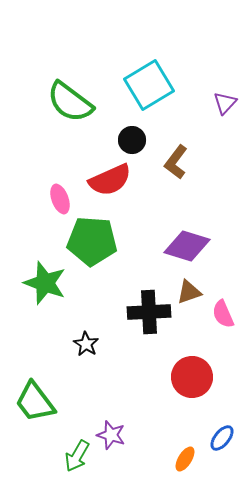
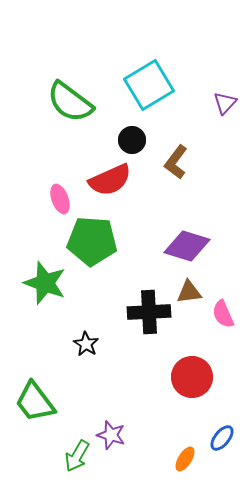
brown triangle: rotated 12 degrees clockwise
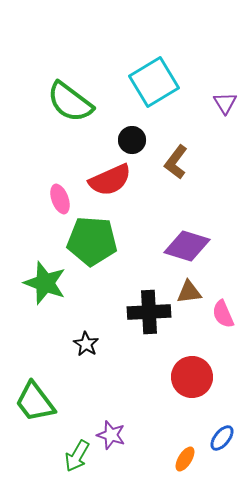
cyan square: moved 5 px right, 3 px up
purple triangle: rotated 15 degrees counterclockwise
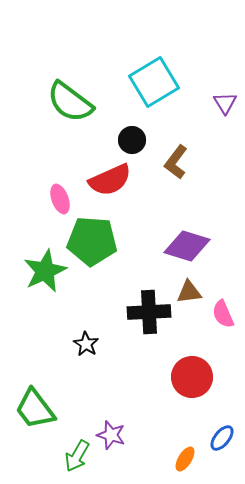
green star: moved 12 px up; rotated 27 degrees clockwise
green trapezoid: moved 7 px down
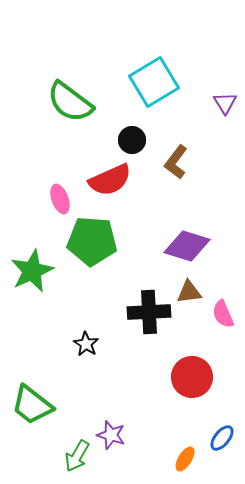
green star: moved 13 px left
green trapezoid: moved 3 px left, 4 px up; rotated 15 degrees counterclockwise
